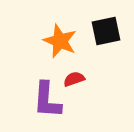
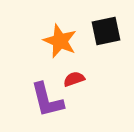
purple L-shape: rotated 18 degrees counterclockwise
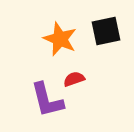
orange star: moved 2 px up
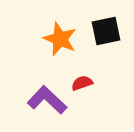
red semicircle: moved 8 px right, 4 px down
purple L-shape: rotated 147 degrees clockwise
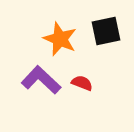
red semicircle: rotated 40 degrees clockwise
purple L-shape: moved 6 px left, 20 px up
